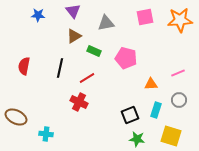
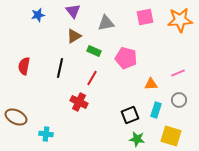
blue star: rotated 16 degrees counterclockwise
red line: moved 5 px right; rotated 28 degrees counterclockwise
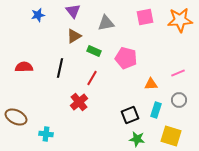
red semicircle: moved 1 px down; rotated 78 degrees clockwise
red cross: rotated 24 degrees clockwise
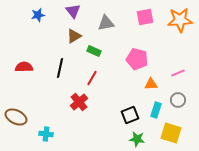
pink pentagon: moved 11 px right, 1 px down
gray circle: moved 1 px left
yellow square: moved 3 px up
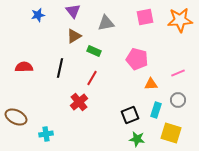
cyan cross: rotated 16 degrees counterclockwise
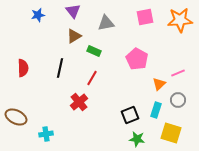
pink pentagon: rotated 15 degrees clockwise
red semicircle: moved 1 px left, 1 px down; rotated 90 degrees clockwise
orange triangle: moved 8 px right; rotated 40 degrees counterclockwise
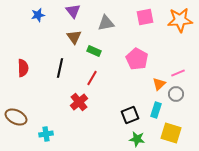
brown triangle: moved 1 px down; rotated 35 degrees counterclockwise
gray circle: moved 2 px left, 6 px up
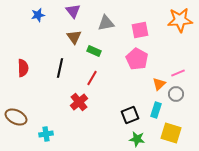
pink square: moved 5 px left, 13 px down
